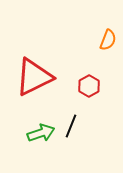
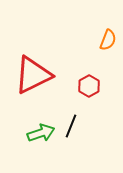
red triangle: moved 1 px left, 2 px up
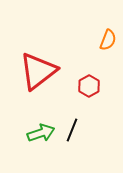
red triangle: moved 5 px right, 4 px up; rotated 12 degrees counterclockwise
black line: moved 1 px right, 4 px down
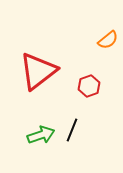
orange semicircle: rotated 30 degrees clockwise
red hexagon: rotated 10 degrees clockwise
green arrow: moved 2 px down
